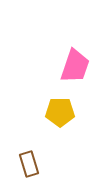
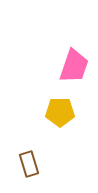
pink trapezoid: moved 1 px left
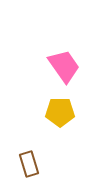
pink trapezoid: moved 10 px left; rotated 54 degrees counterclockwise
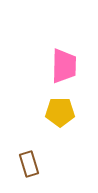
pink trapezoid: rotated 36 degrees clockwise
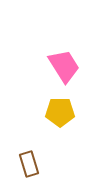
pink trapezoid: rotated 33 degrees counterclockwise
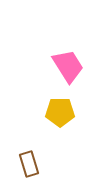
pink trapezoid: moved 4 px right
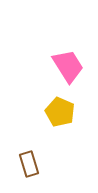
yellow pentagon: rotated 24 degrees clockwise
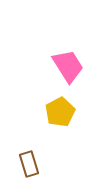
yellow pentagon: rotated 20 degrees clockwise
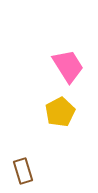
brown rectangle: moved 6 px left, 7 px down
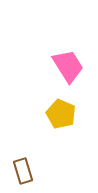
yellow pentagon: moved 1 px right, 2 px down; rotated 20 degrees counterclockwise
